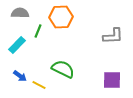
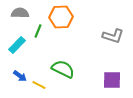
gray L-shape: rotated 20 degrees clockwise
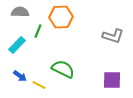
gray semicircle: moved 1 px up
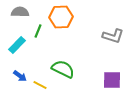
yellow line: moved 1 px right
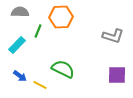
purple square: moved 5 px right, 5 px up
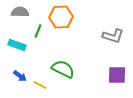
cyan rectangle: rotated 66 degrees clockwise
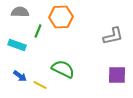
gray L-shape: rotated 30 degrees counterclockwise
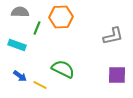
green line: moved 1 px left, 3 px up
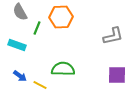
gray semicircle: rotated 120 degrees counterclockwise
green semicircle: rotated 25 degrees counterclockwise
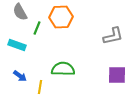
yellow line: moved 2 px down; rotated 72 degrees clockwise
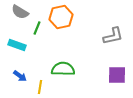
gray semicircle: rotated 30 degrees counterclockwise
orange hexagon: rotated 10 degrees counterclockwise
